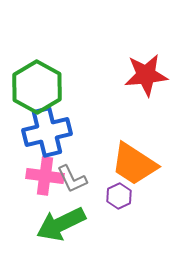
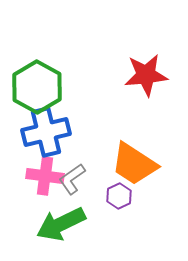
blue cross: moved 1 px left
gray L-shape: rotated 80 degrees clockwise
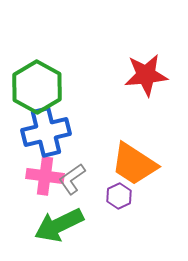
green arrow: moved 2 px left, 1 px down
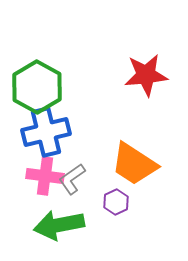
purple hexagon: moved 3 px left, 6 px down
green arrow: rotated 15 degrees clockwise
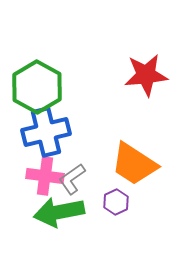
green arrow: moved 13 px up
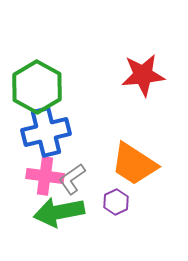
red star: moved 3 px left
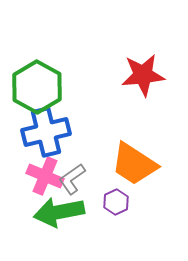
pink cross: rotated 15 degrees clockwise
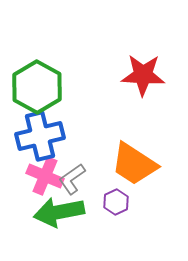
red star: rotated 9 degrees clockwise
blue cross: moved 6 px left, 4 px down
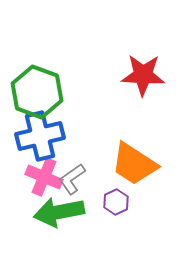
green hexagon: moved 5 px down; rotated 9 degrees counterclockwise
pink cross: moved 1 px left, 1 px down
